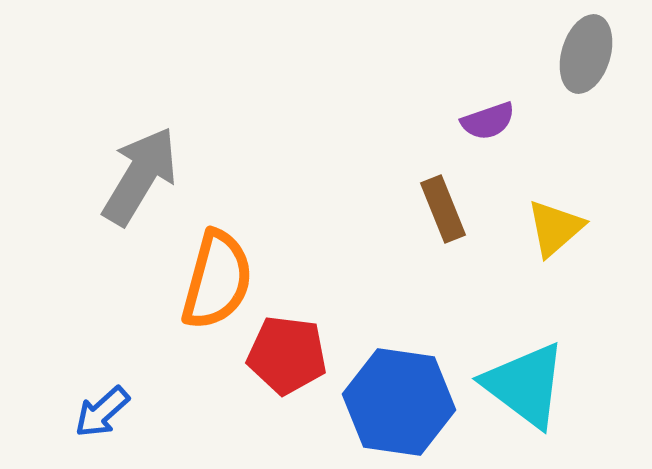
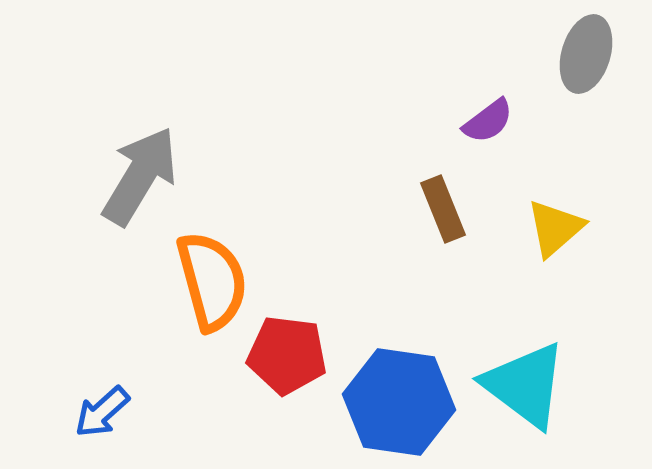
purple semicircle: rotated 18 degrees counterclockwise
orange semicircle: moved 5 px left, 1 px down; rotated 30 degrees counterclockwise
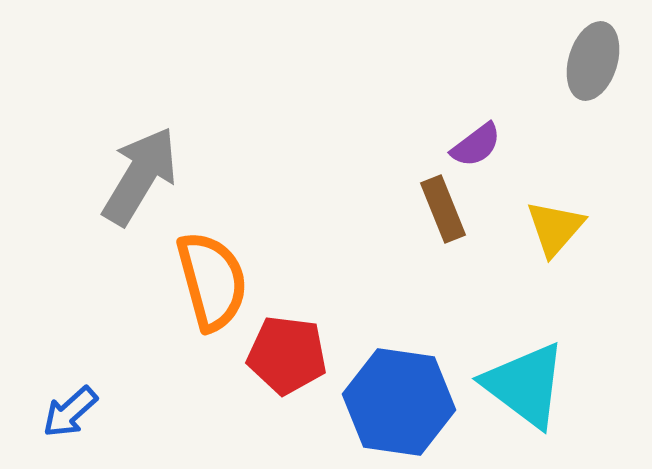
gray ellipse: moved 7 px right, 7 px down
purple semicircle: moved 12 px left, 24 px down
yellow triangle: rotated 8 degrees counterclockwise
blue arrow: moved 32 px left
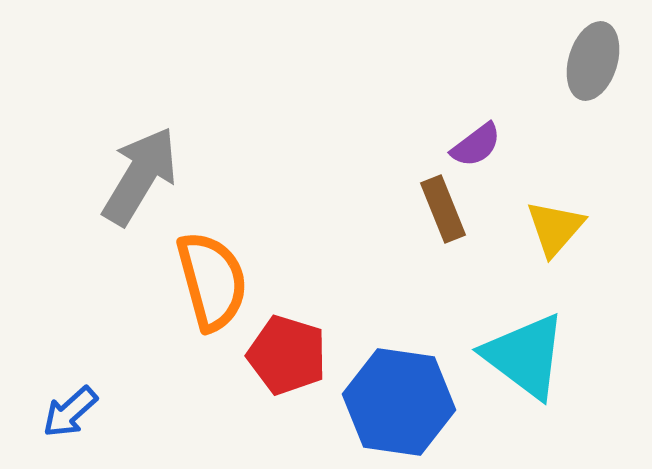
red pentagon: rotated 10 degrees clockwise
cyan triangle: moved 29 px up
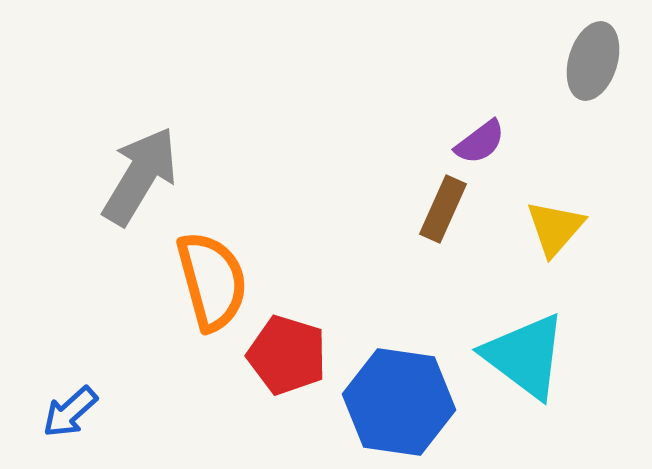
purple semicircle: moved 4 px right, 3 px up
brown rectangle: rotated 46 degrees clockwise
